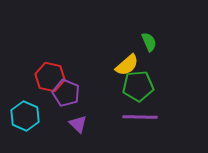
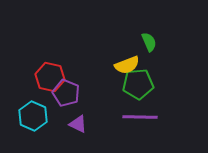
yellow semicircle: rotated 20 degrees clockwise
green pentagon: moved 2 px up
cyan hexagon: moved 8 px right
purple triangle: rotated 18 degrees counterclockwise
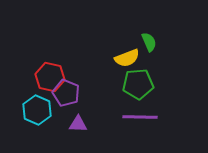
yellow semicircle: moved 7 px up
cyan hexagon: moved 4 px right, 6 px up
purple triangle: rotated 24 degrees counterclockwise
